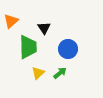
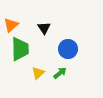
orange triangle: moved 4 px down
green trapezoid: moved 8 px left, 2 px down
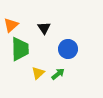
green arrow: moved 2 px left, 1 px down
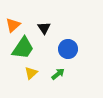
orange triangle: moved 2 px right
green trapezoid: moved 3 px right, 1 px up; rotated 35 degrees clockwise
yellow triangle: moved 7 px left
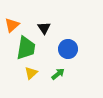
orange triangle: moved 1 px left
green trapezoid: moved 3 px right; rotated 25 degrees counterclockwise
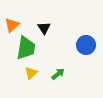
blue circle: moved 18 px right, 4 px up
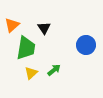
green arrow: moved 4 px left, 4 px up
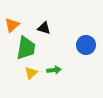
black triangle: rotated 40 degrees counterclockwise
green arrow: rotated 32 degrees clockwise
